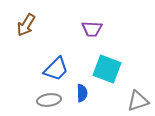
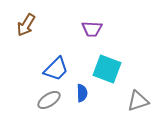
gray ellipse: rotated 25 degrees counterclockwise
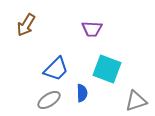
gray triangle: moved 2 px left
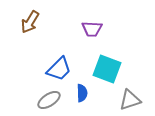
brown arrow: moved 4 px right, 3 px up
blue trapezoid: moved 3 px right
gray triangle: moved 6 px left, 1 px up
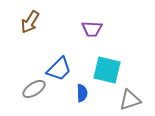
cyan square: moved 1 px down; rotated 8 degrees counterclockwise
gray ellipse: moved 15 px left, 11 px up
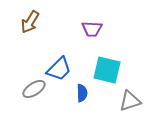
gray triangle: moved 1 px down
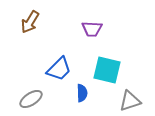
gray ellipse: moved 3 px left, 10 px down
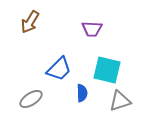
gray triangle: moved 10 px left
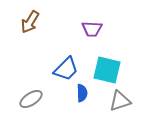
blue trapezoid: moved 7 px right
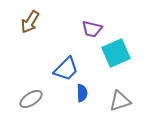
purple trapezoid: rotated 10 degrees clockwise
cyan square: moved 9 px right, 17 px up; rotated 36 degrees counterclockwise
